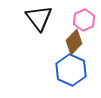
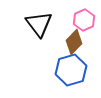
black triangle: moved 6 px down
blue hexagon: rotated 20 degrees clockwise
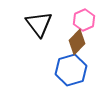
brown diamond: moved 3 px right
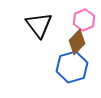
black triangle: moved 1 px down
blue hexagon: moved 1 px right, 3 px up
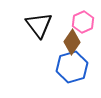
pink hexagon: moved 1 px left, 2 px down
brown diamond: moved 5 px left; rotated 10 degrees counterclockwise
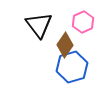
brown diamond: moved 7 px left, 3 px down
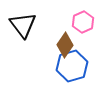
black triangle: moved 16 px left
blue hexagon: moved 1 px up
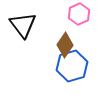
pink hexagon: moved 4 px left, 8 px up
